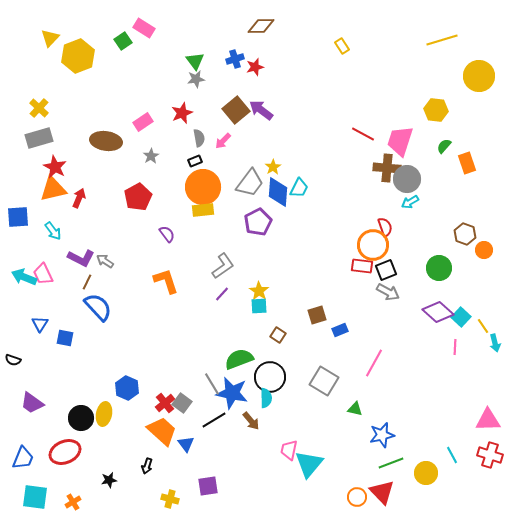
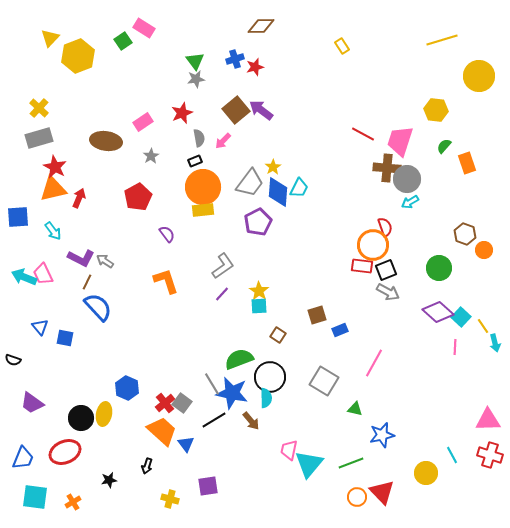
blue triangle at (40, 324): moved 3 px down; rotated 12 degrees counterclockwise
green line at (391, 463): moved 40 px left
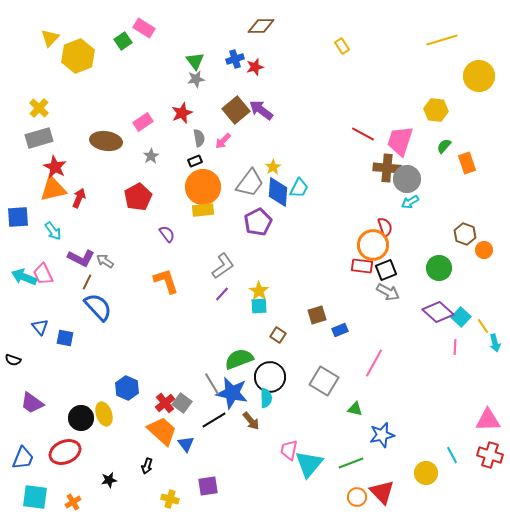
yellow ellipse at (104, 414): rotated 30 degrees counterclockwise
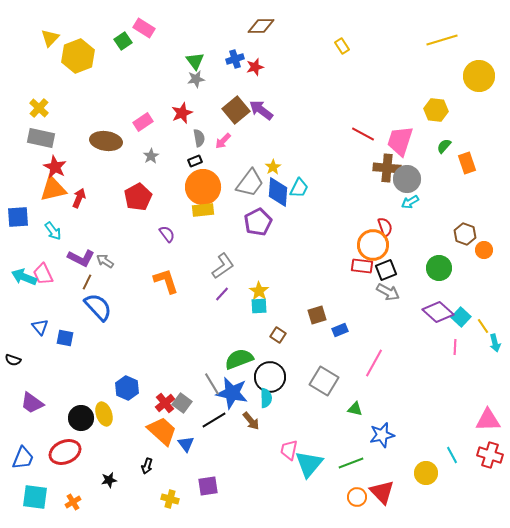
gray rectangle at (39, 138): moved 2 px right; rotated 28 degrees clockwise
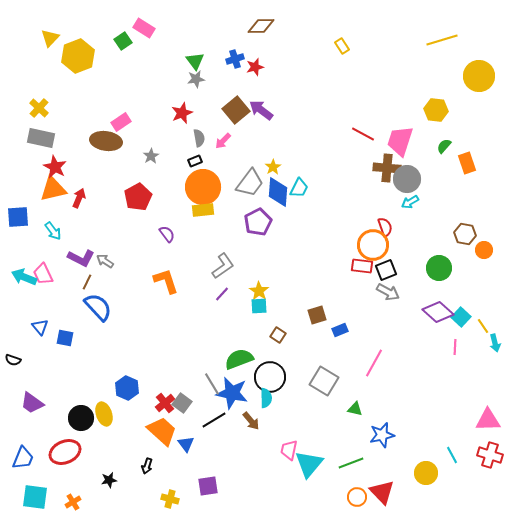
pink rectangle at (143, 122): moved 22 px left
brown hexagon at (465, 234): rotated 10 degrees counterclockwise
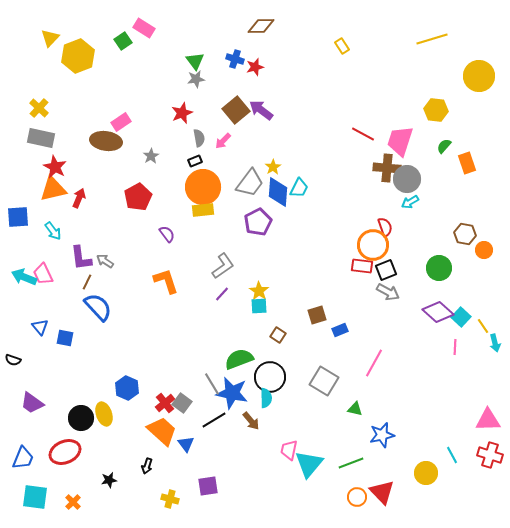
yellow line at (442, 40): moved 10 px left, 1 px up
blue cross at (235, 59): rotated 36 degrees clockwise
purple L-shape at (81, 258): rotated 56 degrees clockwise
orange cross at (73, 502): rotated 14 degrees counterclockwise
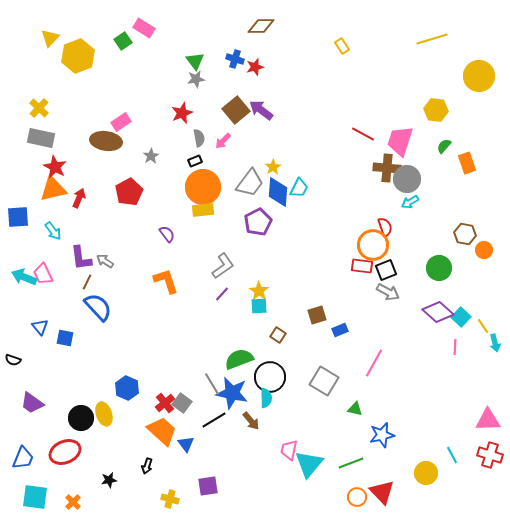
red pentagon at (138, 197): moved 9 px left, 5 px up
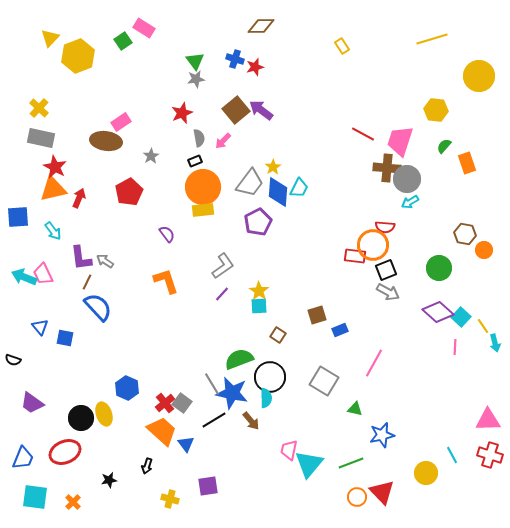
red semicircle at (385, 227): rotated 114 degrees clockwise
red rectangle at (362, 266): moved 7 px left, 10 px up
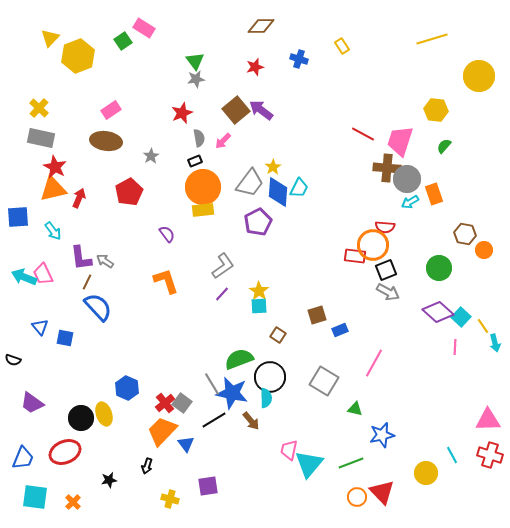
blue cross at (235, 59): moved 64 px right
pink rectangle at (121, 122): moved 10 px left, 12 px up
orange rectangle at (467, 163): moved 33 px left, 31 px down
orange trapezoid at (162, 431): rotated 88 degrees counterclockwise
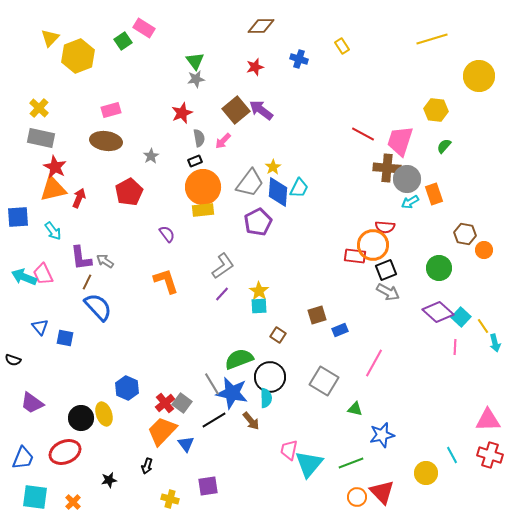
pink rectangle at (111, 110): rotated 18 degrees clockwise
